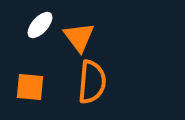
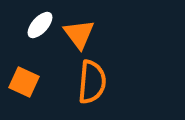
orange triangle: moved 3 px up
orange square: moved 6 px left, 5 px up; rotated 20 degrees clockwise
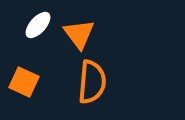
white ellipse: moved 2 px left
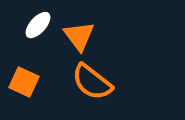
orange triangle: moved 2 px down
orange semicircle: rotated 123 degrees clockwise
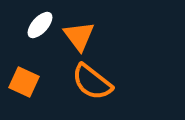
white ellipse: moved 2 px right
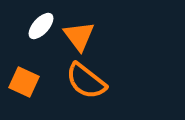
white ellipse: moved 1 px right, 1 px down
orange semicircle: moved 6 px left, 1 px up
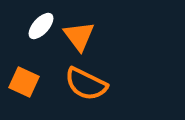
orange semicircle: moved 3 px down; rotated 12 degrees counterclockwise
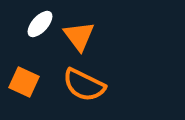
white ellipse: moved 1 px left, 2 px up
orange semicircle: moved 2 px left, 1 px down
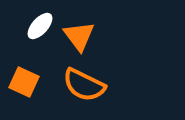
white ellipse: moved 2 px down
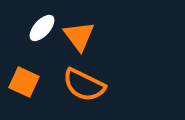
white ellipse: moved 2 px right, 2 px down
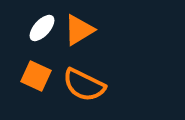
orange triangle: moved 6 px up; rotated 36 degrees clockwise
orange square: moved 12 px right, 6 px up
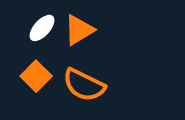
orange square: rotated 20 degrees clockwise
